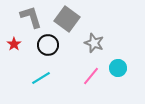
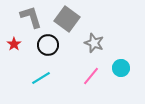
cyan circle: moved 3 px right
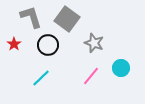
cyan line: rotated 12 degrees counterclockwise
